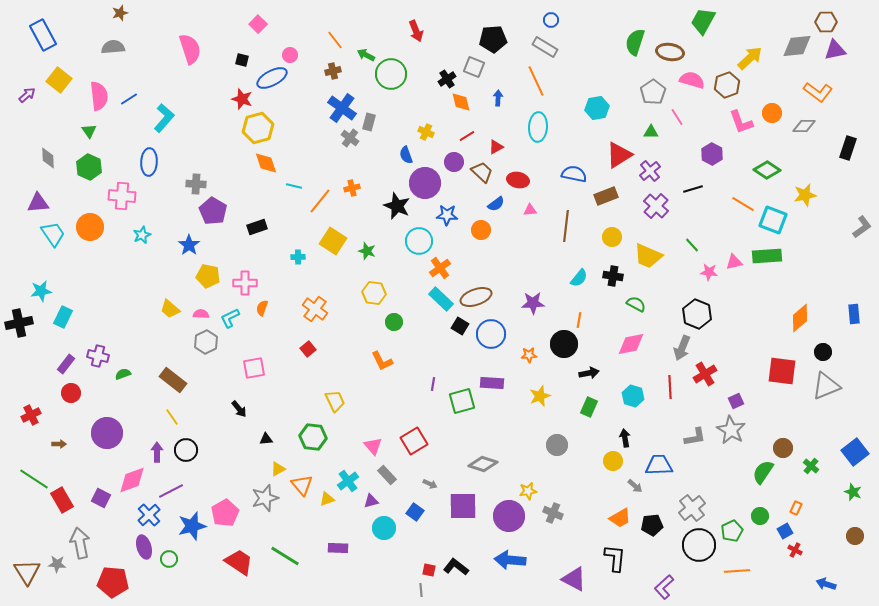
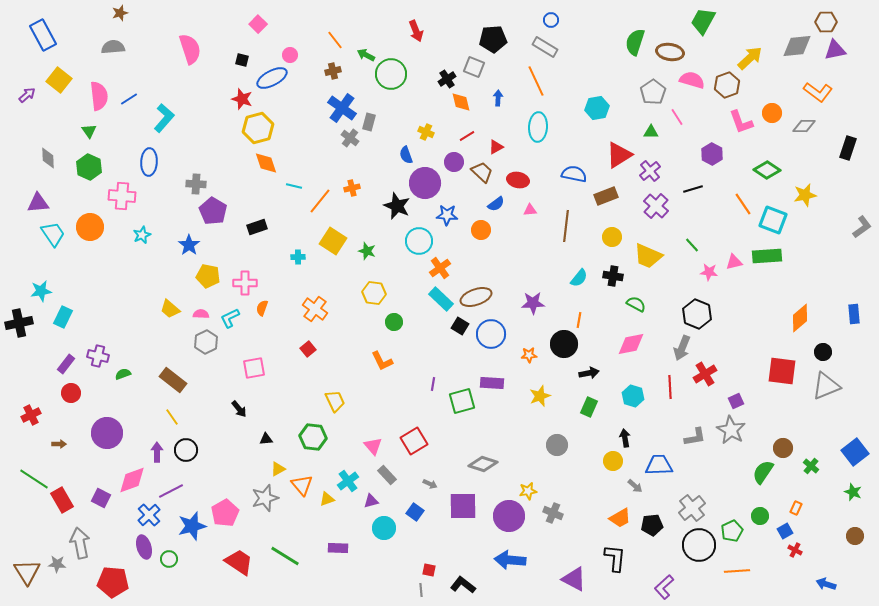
orange line at (743, 204): rotated 25 degrees clockwise
black L-shape at (456, 567): moved 7 px right, 18 px down
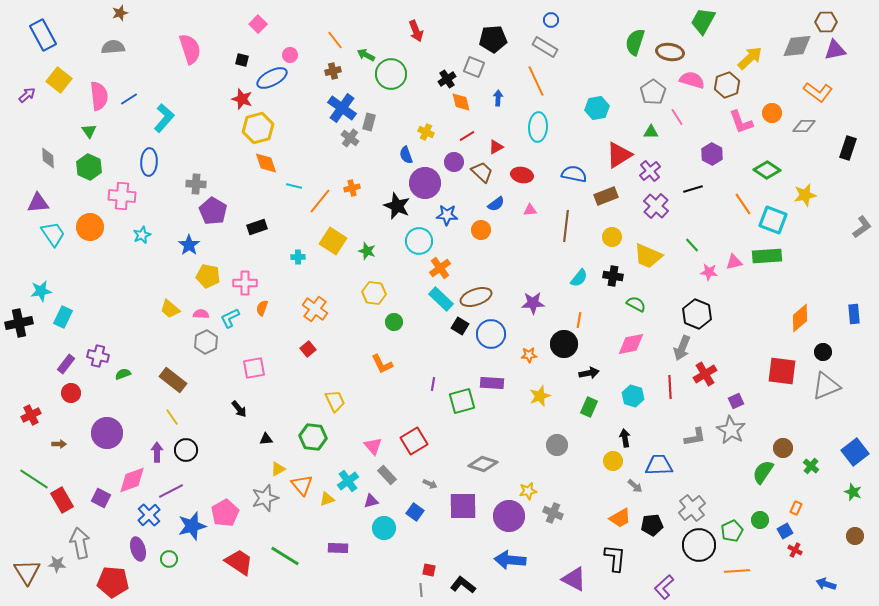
red ellipse at (518, 180): moved 4 px right, 5 px up
orange L-shape at (382, 361): moved 3 px down
green circle at (760, 516): moved 4 px down
purple ellipse at (144, 547): moved 6 px left, 2 px down
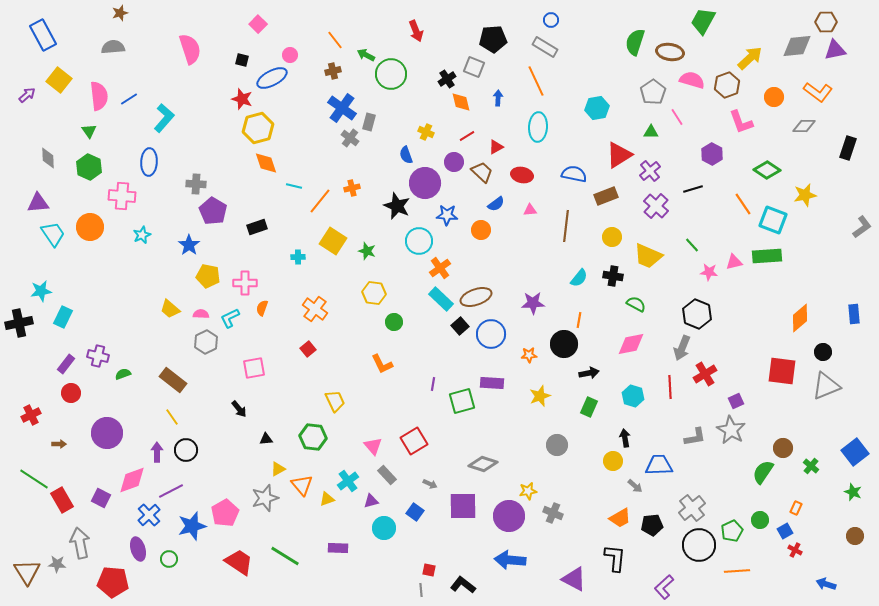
orange circle at (772, 113): moved 2 px right, 16 px up
black square at (460, 326): rotated 18 degrees clockwise
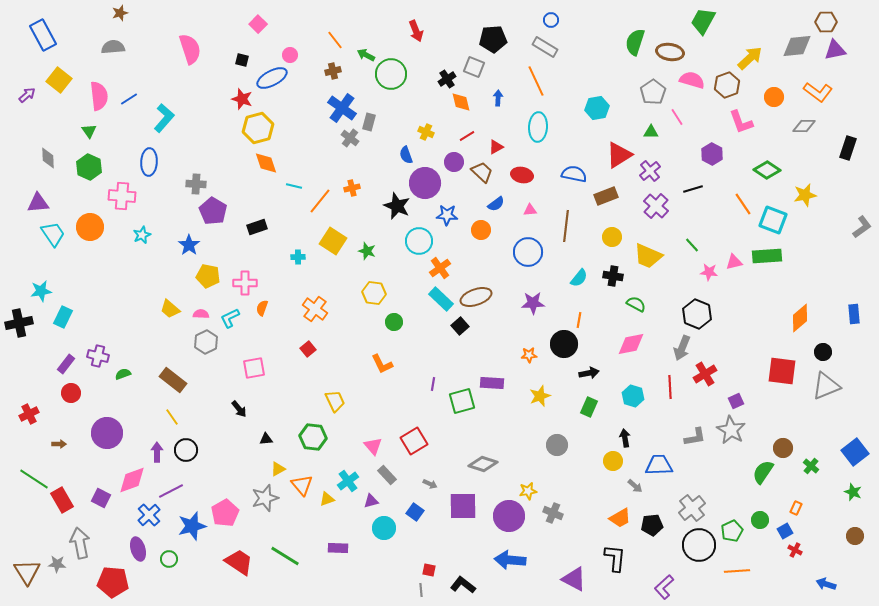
blue circle at (491, 334): moved 37 px right, 82 px up
red cross at (31, 415): moved 2 px left, 1 px up
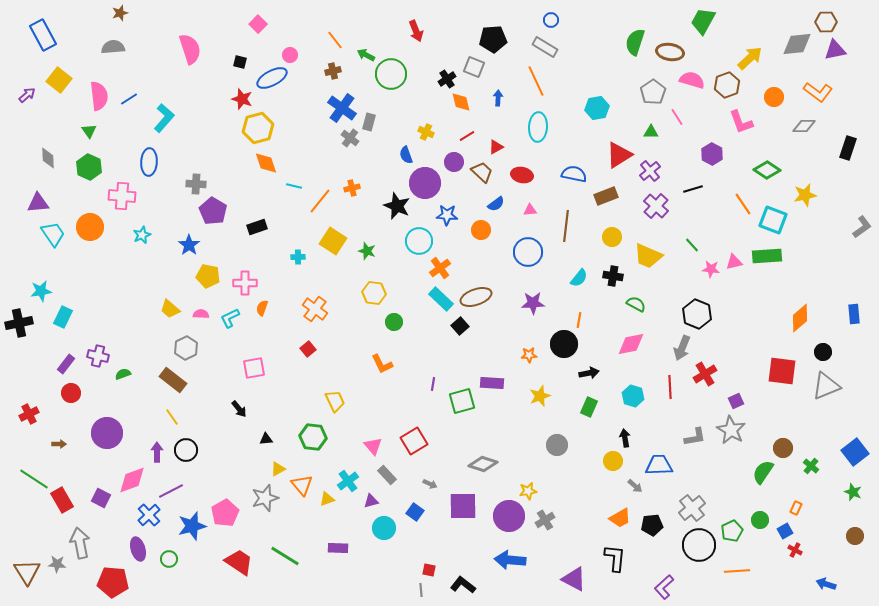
gray diamond at (797, 46): moved 2 px up
black square at (242, 60): moved 2 px left, 2 px down
pink star at (709, 272): moved 2 px right, 3 px up
gray hexagon at (206, 342): moved 20 px left, 6 px down
gray cross at (553, 513): moved 8 px left, 7 px down; rotated 36 degrees clockwise
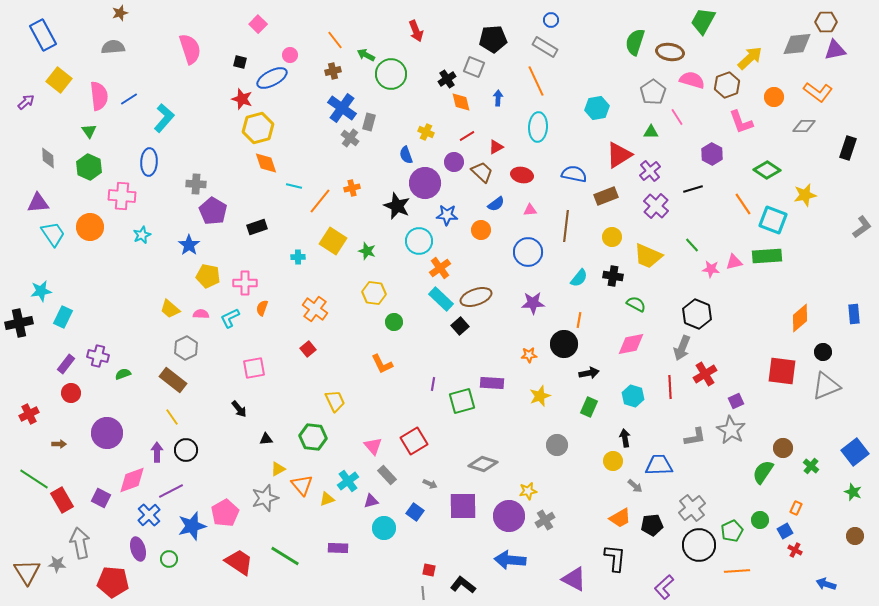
purple arrow at (27, 95): moved 1 px left, 7 px down
gray line at (421, 590): moved 2 px right, 3 px down
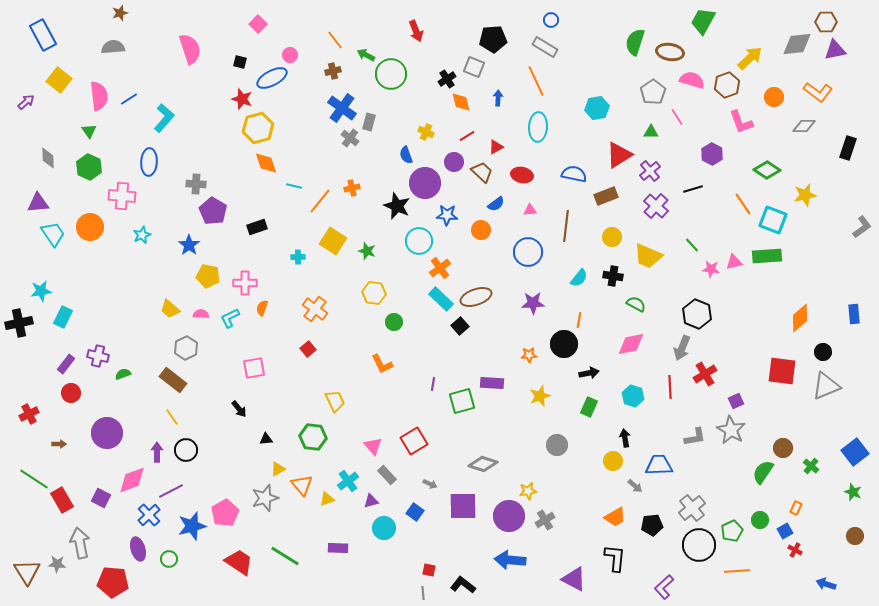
orange trapezoid at (620, 518): moved 5 px left, 1 px up
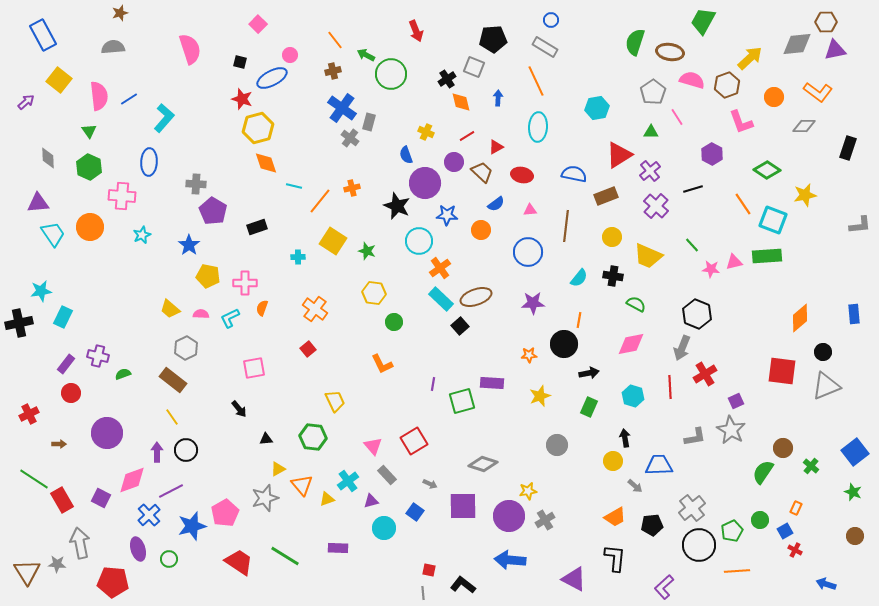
gray L-shape at (862, 227): moved 2 px left, 2 px up; rotated 30 degrees clockwise
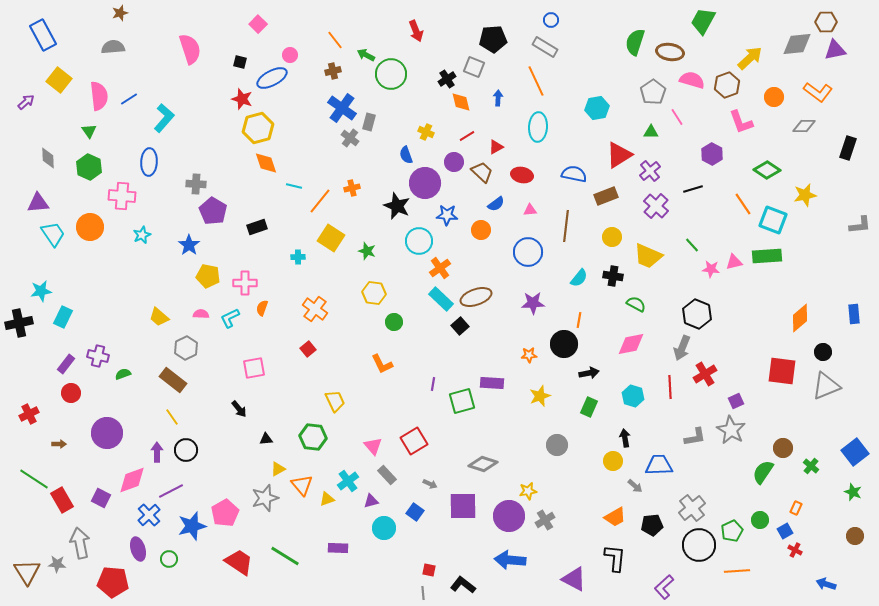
yellow square at (333, 241): moved 2 px left, 3 px up
yellow trapezoid at (170, 309): moved 11 px left, 8 px down
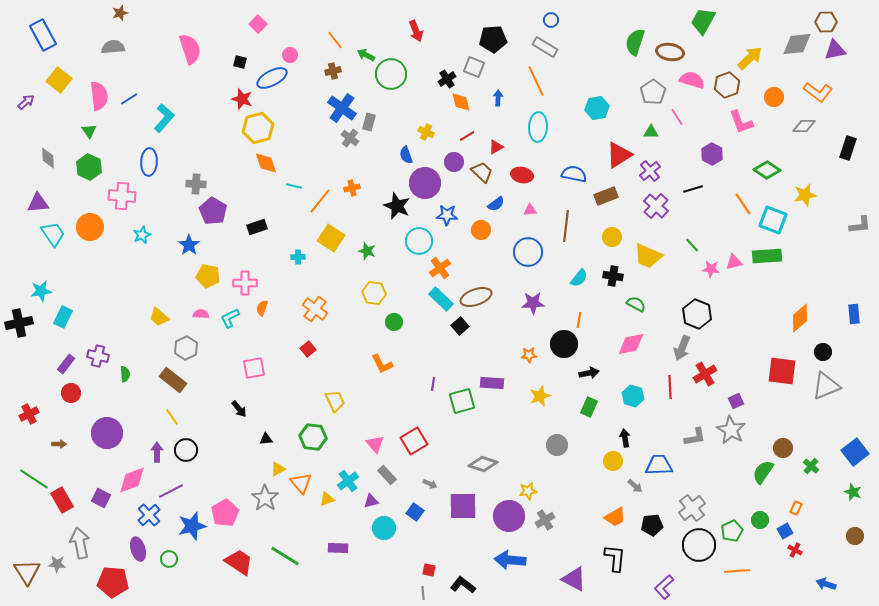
green semicircle at (123, 374): moved 2 px right; rotated 105 degrees clockwise
pink triangle at (373, 446): moved 2 px right, 2 px up
orange triangle at (302, 485): moved 1 px left, 2 px up
gray star at (265, 498): rotated 20 degrees counterclockwise
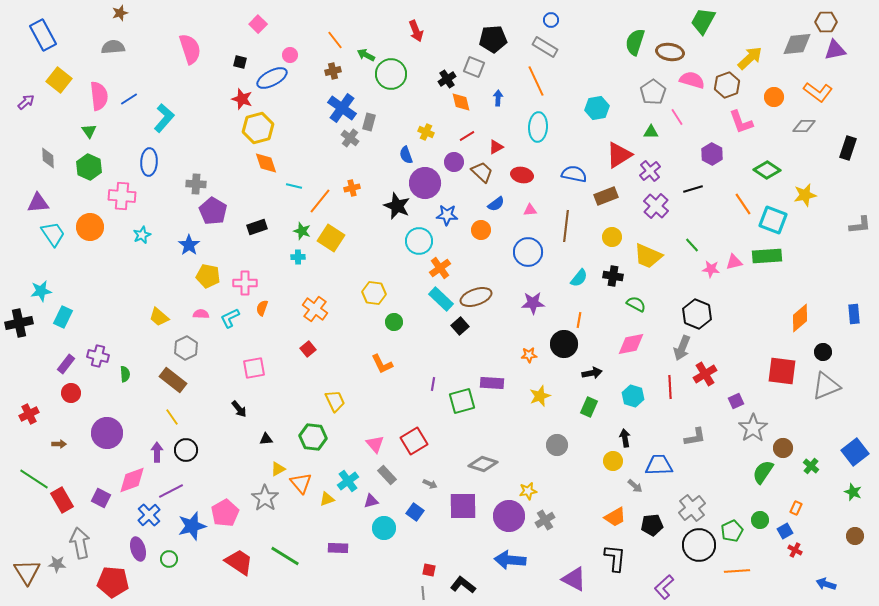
green star at (367, 251): moved 65 px left, 20 px up
black arrow at (589, 373): moved 3 px right
gray star at (731, 430): moved 22 px right, 2 px up; rotated 8 degrees clockwise
